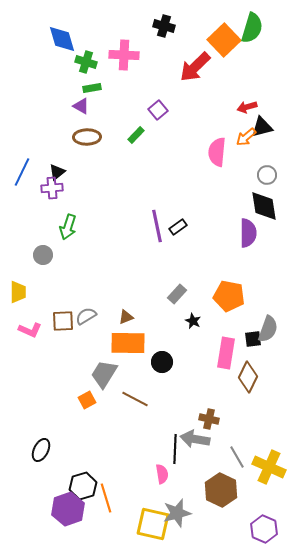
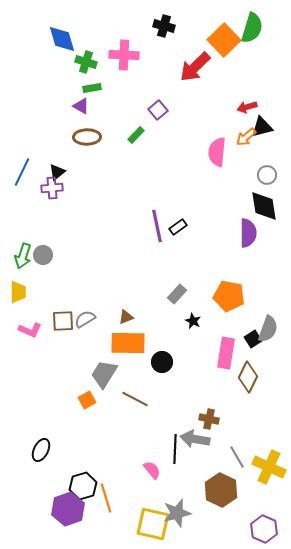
green arrow at (68, 227): moved 45 px left, 29 px down
gray semicircle at (86, 316): moved 1 px left, 3 px down
black square at (253, 339): rotated 24 degrees counterclockwise
pink semicircle at (162, 474): moved 10 px left, 4 px up; rotated 30 degrees counterclockwise
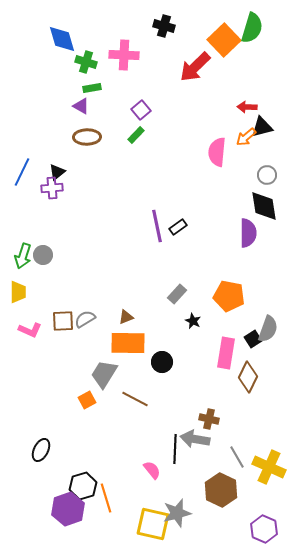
red arrow at (247, 107): rotated 18 degrees clockwise
purple square at (158, 110): moved 17 px left
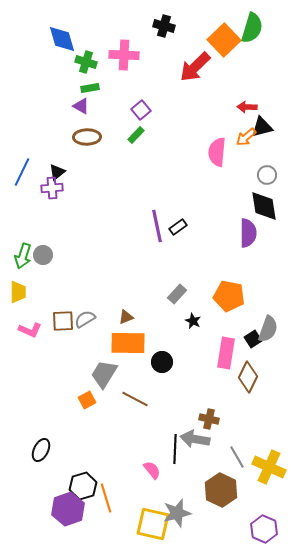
green rectangle at (92, 88): moved 2 px left
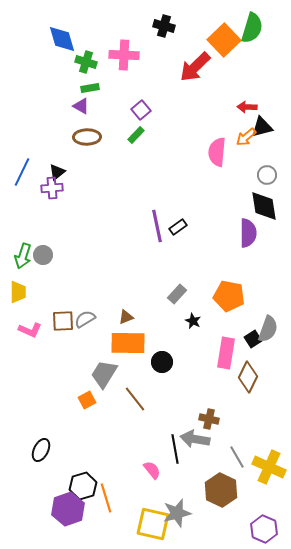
brown line at (135, 399): rotated 24 degrees clockwise
black line at (175, 449): rotated 12 degrees counterclockwise
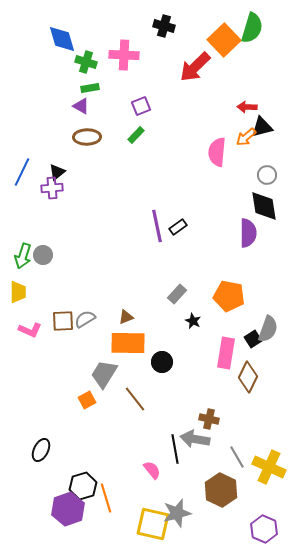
purple square at (141, 110): moved 4 px up; rotated 18 degrees clockwise
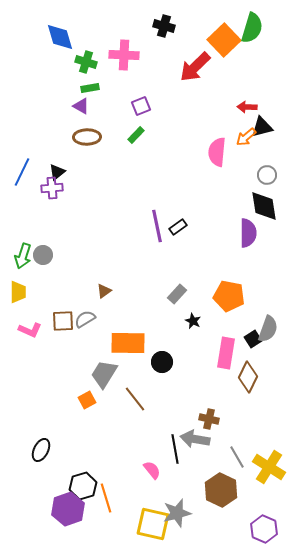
blue diamond at (62, 39): moved 2 px left, 2 px up
brown triangle at (126, 317): moved 22 px left, 26 px up; rotated 14 degrees counterclockwise
yellow cross at (269, 467): rotated 8 degrees clockwise
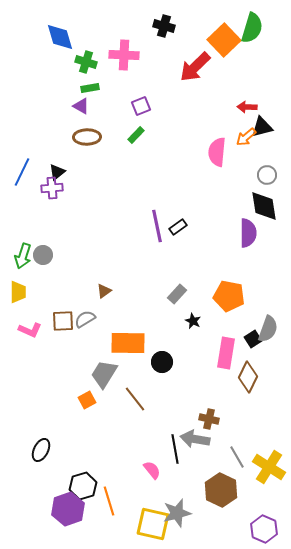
orange line at (106, 498): moved 3 px right, 3 px down
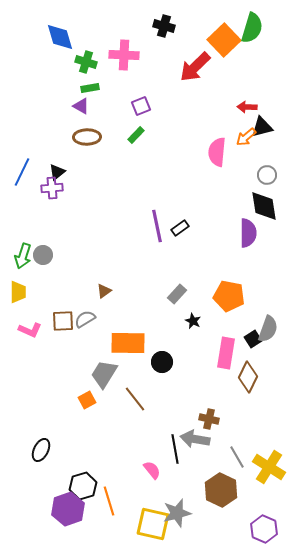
black rectangle at (178, 227): moved 2 px right, 1 px down
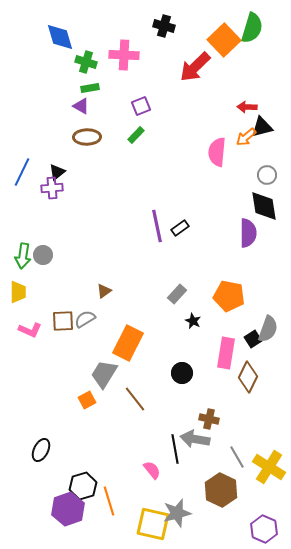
green arrow at (23, 256): rotated 10 degrees counterclockwise
orange rectangle at (128, 343): rotated 64 degrees counterclockwise
black circle at (162, 362): moved 20 px right, 11 px down
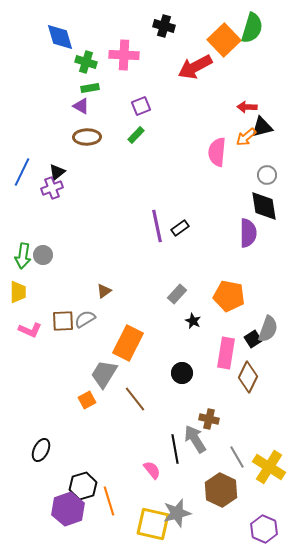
red arrow at (195, 67): rotated 16 degrees clockwise
purple cross at (52, 188): rotated 15 degrees counterclockwise
gray arrow at (195, 439): rotated 48 degrees clockwise
